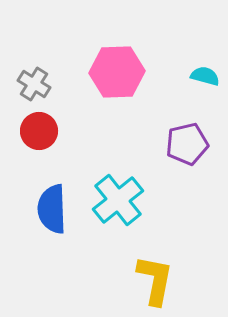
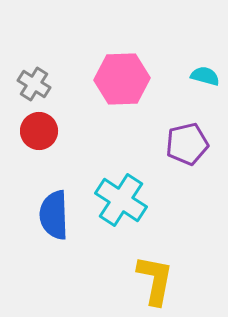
pink hexagon: moved 5 px right, 7 px down
cyan cross: moved 3 px right; rotated 18 degrees counterclockwise
blue semicircle: moved 2 px right, 6 px down
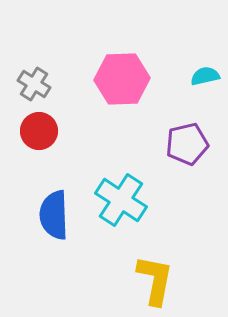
cyan semicircle: rotated 28 degrees counterclockwise
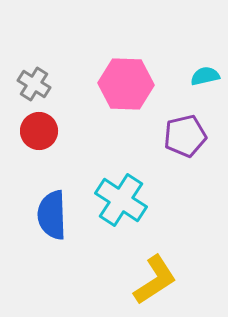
pink hexagon: moved 4 px right, 5 px down; rotated 4 degrees clockwise
purple pentagon: moved 2 px left, 8 px up
blue semicircle: moved 2 px left
yellow L-shape: rotated 46 degrees clockwise
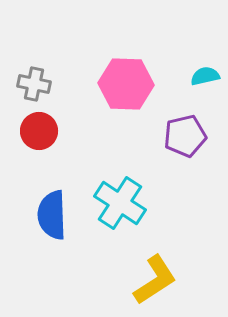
gray cross: rotated 20 degrees counterclockwise
cyan cross: moved 1 px left, 3 px down
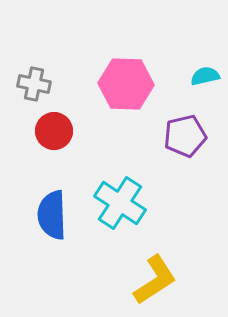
red circle: moved 15 px right
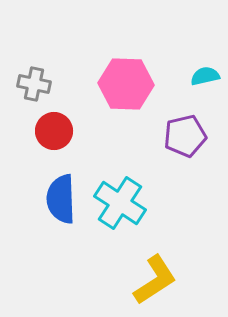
blue semicircle: moved 9 px right, 16 px up
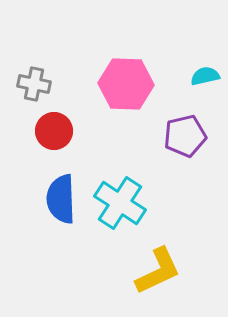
yellow L-shape: moved 3 px right, 9 px up; rotated 8 degrees clockwise
